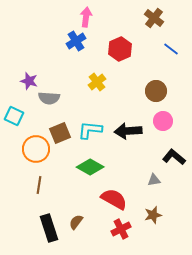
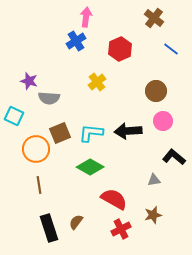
cyan L-shape: moved 1 px right, 3 px down
brown line: rotated 18 degrees counterclockwise
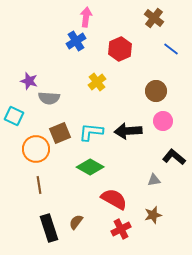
cyan L-shape: moved 1 px up
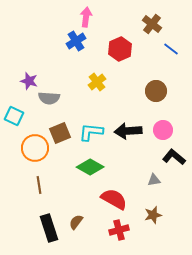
brown cross: moved 2 px left, 6 px down
pink circle: moved 9 px down
orange circle: moved 1 px left, 1 px up
red cross: moved 2 px left, 1 px down; rotated 12 degrees clockwise
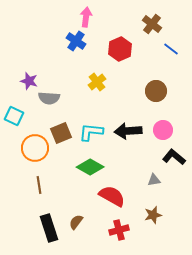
blue cross: rotated 24 degrees counterclockwise
brown square: moved 1 px right
red semicircle: moved 2 px left, 3 px up
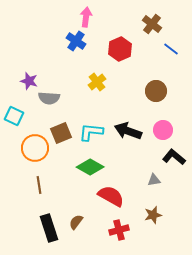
black arrow: rotated 24 degrees clockwise
red semicircle: moved 1 px left
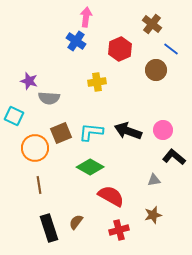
yellow cross: rotated 30 degrees clockwise
brown circle: moved 21 px up
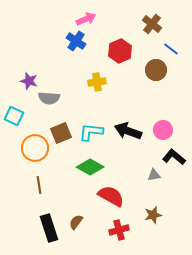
pink arrow: moved 2 px down; rotated 60 degrees clockwise
red hexagon: moved 2 px down
gray triangle: moved 5 px up
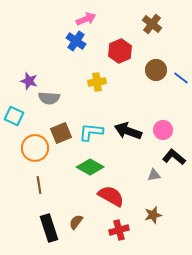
blue line: moved 10 px right, 29 px down
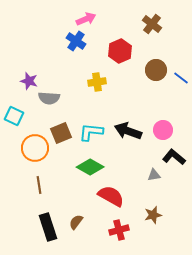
black rectangle: moved 1 px left, 1 px up
